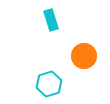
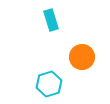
orange circle: moved 2 px left, 1 px down
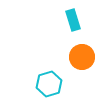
cyan rectangle: moved 22 px right
